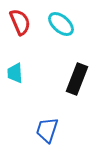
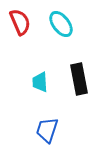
cyan ellipse: rotated 12 degrees clockwise
cyan trapezoid: moved 25 px right, 9 px down
black rectangle: moved 2 px right; rotated 32 degrees counterclockwise
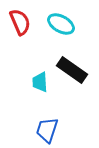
cyan ellipse: rotated 24 degrees counterclockwise
black rectangle: moved 7 px left, 9 px up; rotated 44 degrees counterclockwise
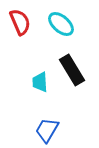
cyan ellipse: rotated 12 degrees clockwise
black rectangle: rotated 24 degrees clockwise
blue trapezoid: rotated 12 degrees clockwise
